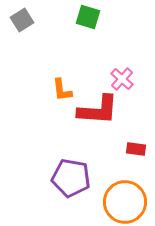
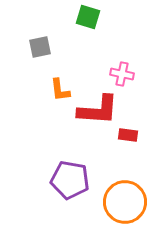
gray square: moved 18 px right, 27 px down; rotated 20 degrees clockwise
pink cross: moved 5 px up; rotated 30 degrees counterclockwise
orange L-shape: moved 2 px left
red rectangle: moved 8 px left, 14 px up
purple pentagon: moved 1 px left, 2 px down
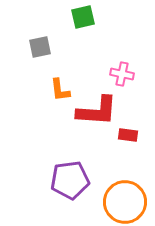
green square: moved 5 px left; rotated 30 degrees counterclockwise
red L-shape: moved 1 px left, 1 px down
purple pentagon: rotated 18 degrees counterclockwise
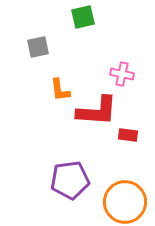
gray square: moved 2 px left
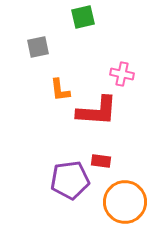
red rectangle: moved 27 px left, 26 px down
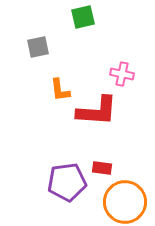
red rectangle: moved 1 px right, 7 px down
purple pentagon: moved 3 px left, 2 px down
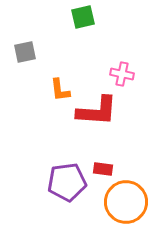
gray square: moved 13 px left, 5 px down
red rectangle: moved 1 px right, 1 px down
orange circle: moved 1 px right
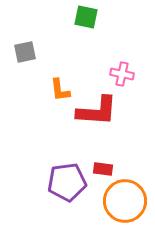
green square: moved 3 px right; rotated 25 degrees clockwise
orange circle: moved 1 px left, 1 px up
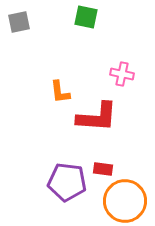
gray square: moved 6 px left, 30 px up
orange L-shape: moved 2 px down
red L-shape: moved 6 px down
purple pentagon: rotated 15 degrees clockwise
